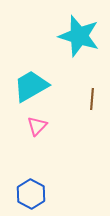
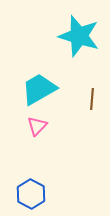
cyan trapezoid: moved 8 px right, 3 px down
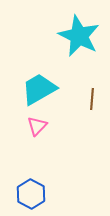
cyan star: rotated 9 degrees clockwise
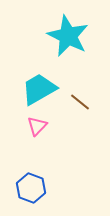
cyan star: moved 11 px left
brown line: moved 12 px left, 3 px down; rotated 55 degrees counterclockwise
blue hexagon: moved 6 px up; rotated 8 degrees counterclockwise
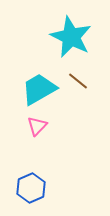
cyan star: moved 3 px right, 1 px down
brown line: moved 2 px left, 21 px up
blue hexagon: rotated 16 degrees clockwise
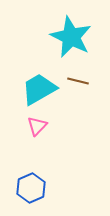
brown line: rotated 25 degrees counterclockwise
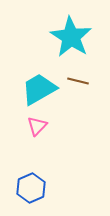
cyan star: rotated 6 degrees clockwise
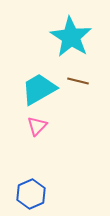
blue hexagon: moved 6 px down
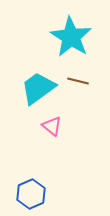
cyan trapezoid: moved 1 px left, 1 px up; rotated 6 degrees counterclockwise
pink triangle: moved 15 px right; rotated 35 degrees counterclockwise
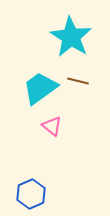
cyan trapezoid: moved 2 px right
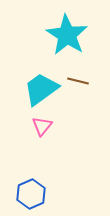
cyan star: moved 4 px left, 2 px up
cyan trapezoid: moved 1 px right, 1 px down
pink triangle: moved 10 px left; rotated 30 degrees clockwise
